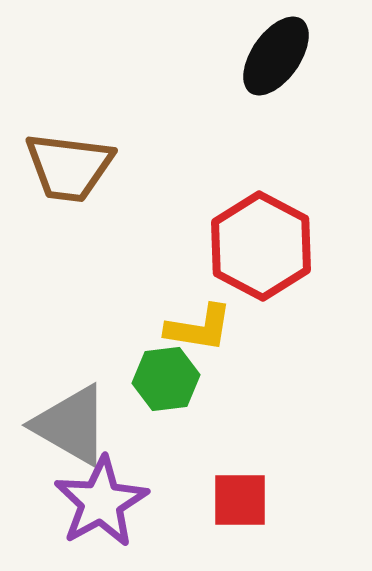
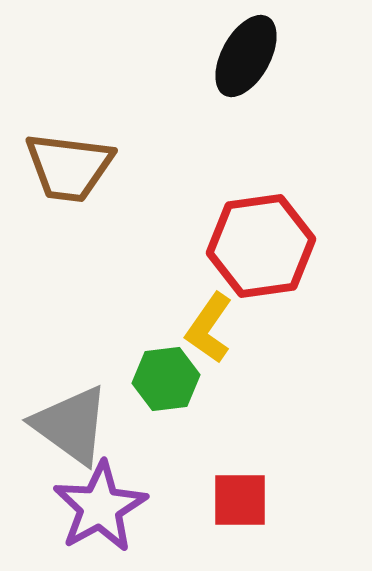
black ellipse: moved 30 px left; rotated 6 degrees counterclockwise
red hexagon: rotated 24 degrees clockwise
yellow L-shape: moved 10 px right; rotated 116 degrees clockwise
gray triangle: rotated 6 degrees clockwise
purple star: moved 1 px left, 5 px down
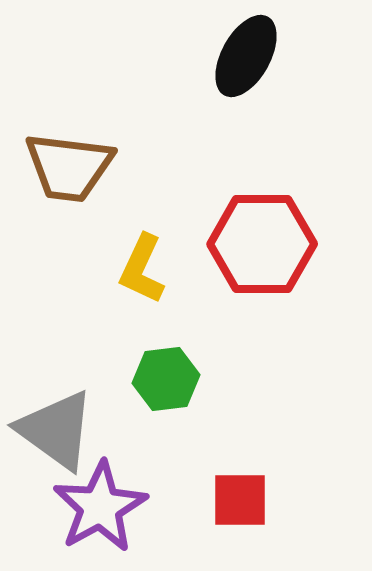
red hexagon: moved 1 px right, 2 px up; rotated 8 degrees clockwise
yellow L-shape: moved 67 px left, 59 px up; rotated 10 degrees counterclockwise
gray triangle: moved 15 px left, 5 px down
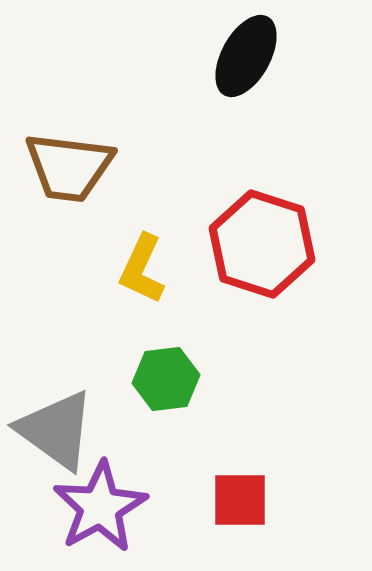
red hexagon: rotated 18 degrees clockwise
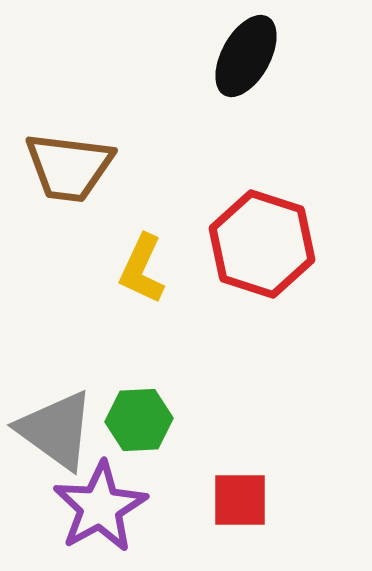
green hexagon: moved 27 px left, 41 px down; rotated 4 degrees clockwise
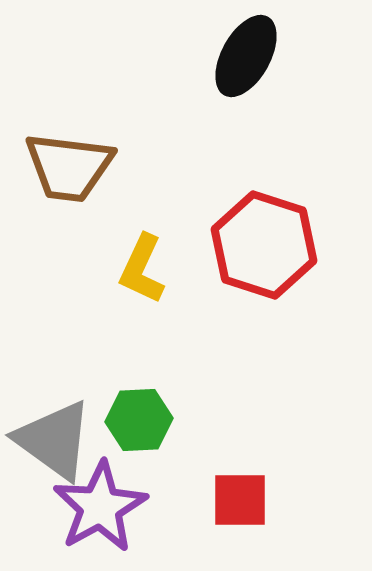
red hexagon: moved 2 px right, 1 px down
gray triangle: moved 2 px left, 10 px down
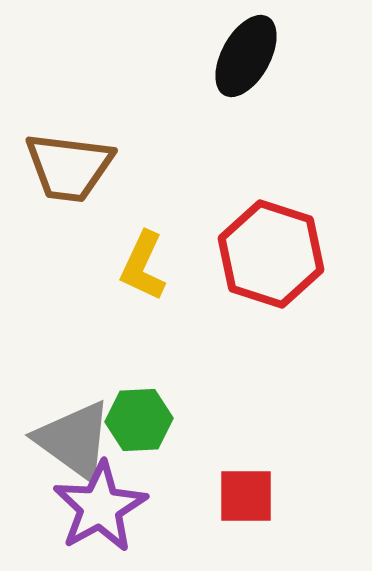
red hexagon: moved 7 px right, 9 px down
yellow L-shape: moved 1 px right, 3 px up
gray triangle: moved 20 px right
red square: moved 6 px right, 4 px up
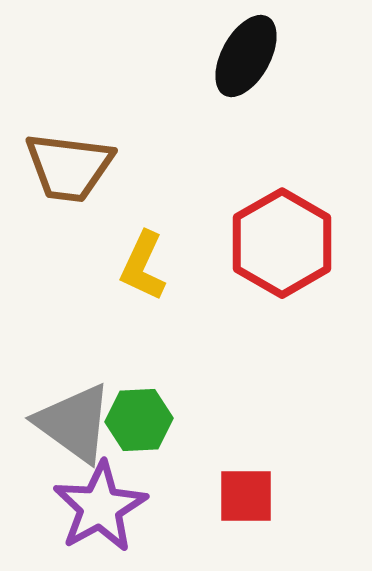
red hexagon: moved 11 px right, 11 px up; rotated 12 degrees clockwise
gray triangle: moved 17 px up
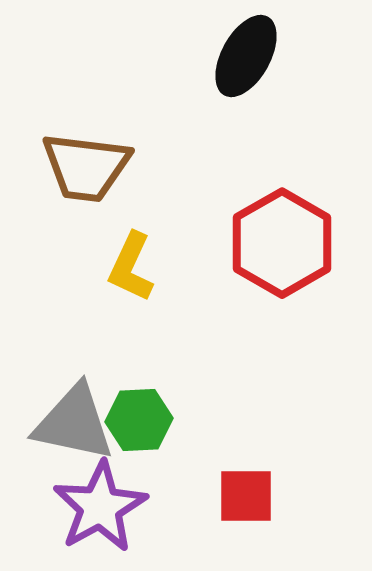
brown trapezoid: moved 17 px right
yellow L-shape: moved 12 px left, 1 px down
gray triangle: rotated 24 degrees counterclockwise
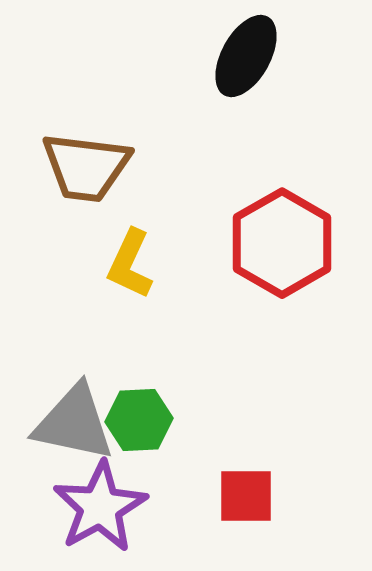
yellow L-shape: moved 1 px left, 3 px up
